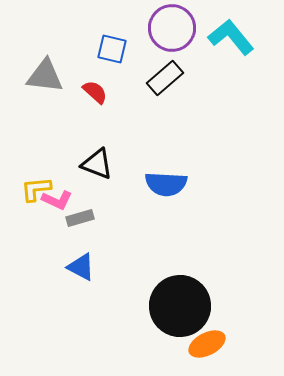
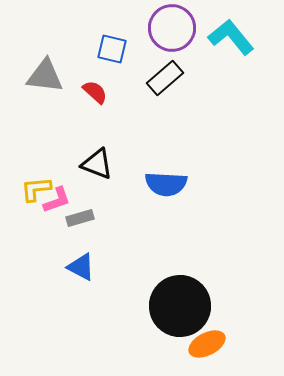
pink L-shape: rotated 44 degrees counterclockwise
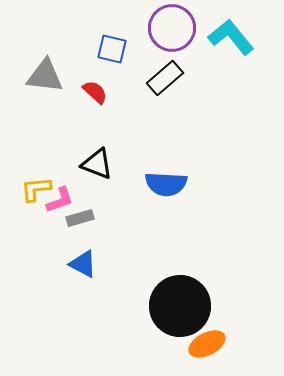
pink L-shape: moved 3 px right
blue triangle: moved 2 px right, 3 px up
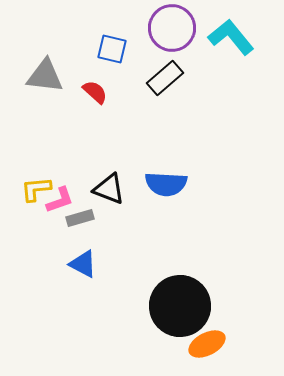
black triangle: moved 12 px right, 25 px down
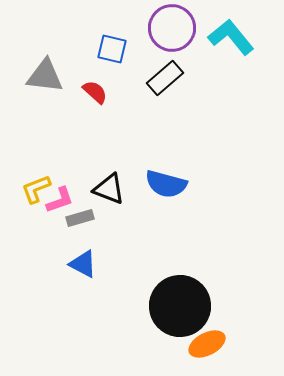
blue semicircle: rotated 12 degrees clockwise
yellow L-shape: rotated 16 degrees counterclockwise
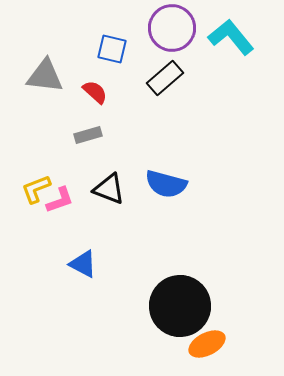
gray rectangle: moved 8 px right, 83 px up
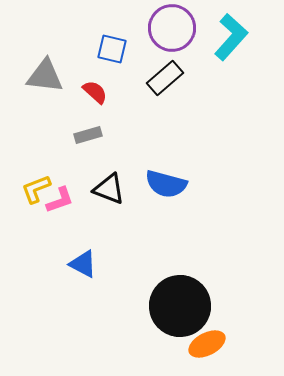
cyan L-shape: rotated 81 degrees clockwise
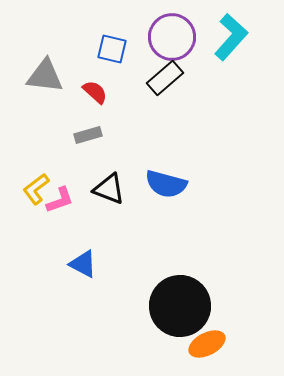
purple circle: moved 9 px down
yellow L-shape: rotated 16 degrees counterclockwise
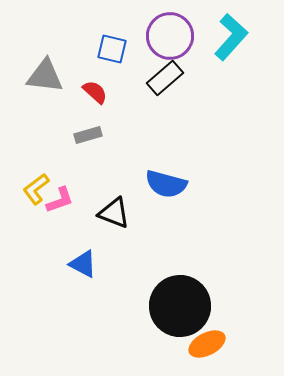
purple circle: moved 2 px left, 1 px up
black triangle: moved 5 px right, 24 px down
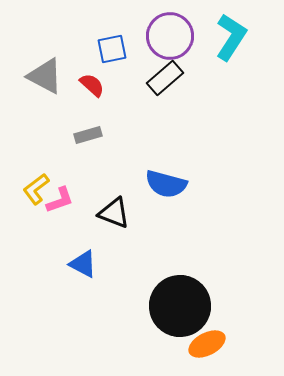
cyan L-shape: rotated 9 degrees counterclockwise
blue square: rotated 24 degrees counterclockwise
gray triangle: rotated 21 degrees clockwise
red semicircle: moved 3 px left, 7 px up
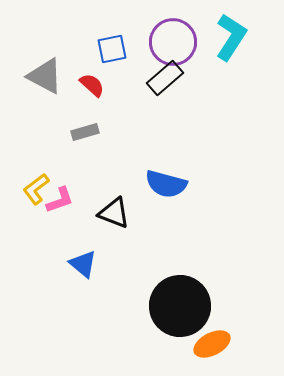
purple circle: moved 3 px right, 6 px down
gray rectangle: moved 3 px left, 3 px up
blue triangle: rotated 12 degrees clockwise
orange ellipse: moved 5 px right
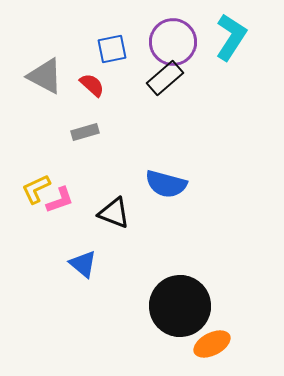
yellow L-shape: rotated 12 degrees clockwise
